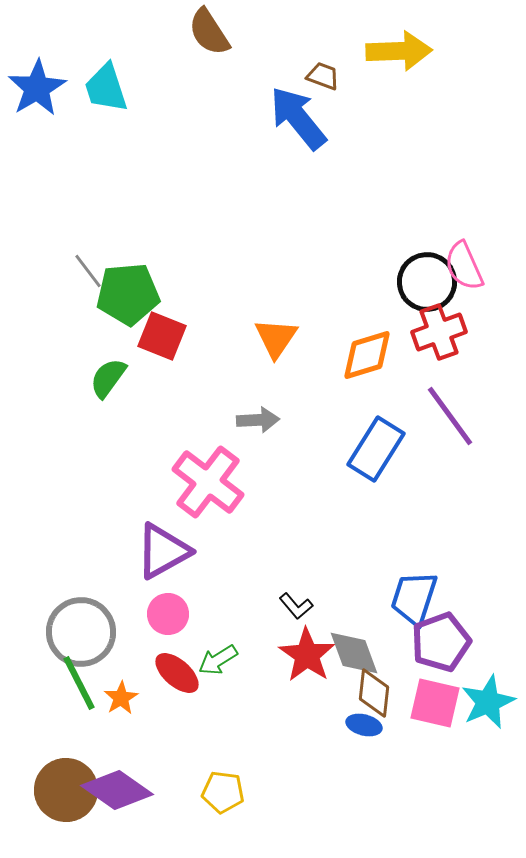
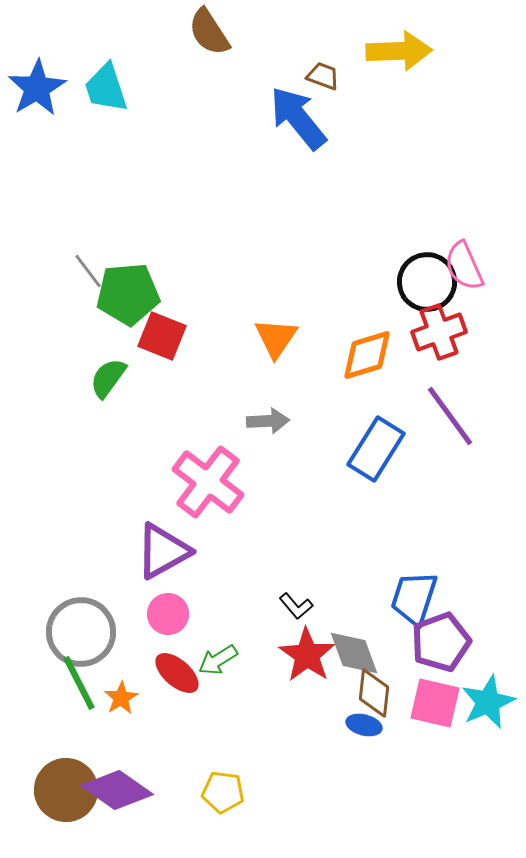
gray arrow: moved 10 px right, 1 px down
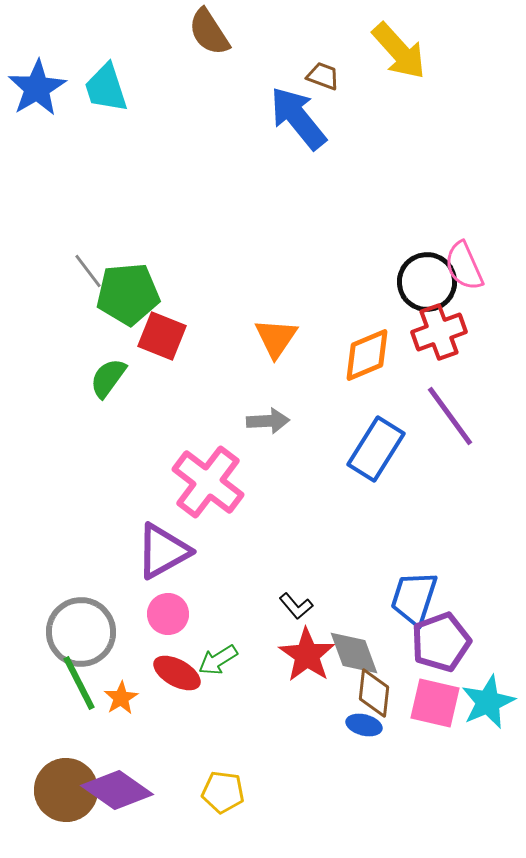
yellow arrow: rotated 50 degrees clockwise
orange diamond: rotated 6 degrees counterclockwise
red ellipse: rotated 12 degrees counterclockwise
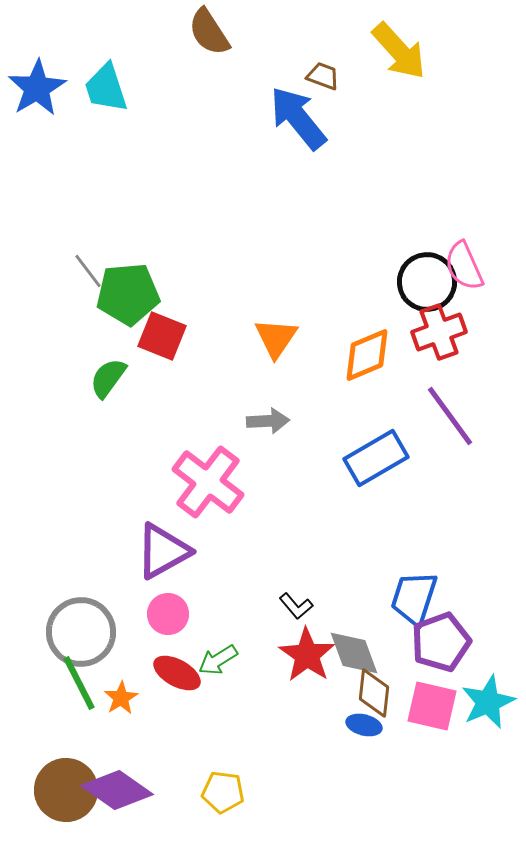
blue rectangle: moved 9 px down; rotated 28 degrees clockwise
pink square: moved 3 px left, 3 px down
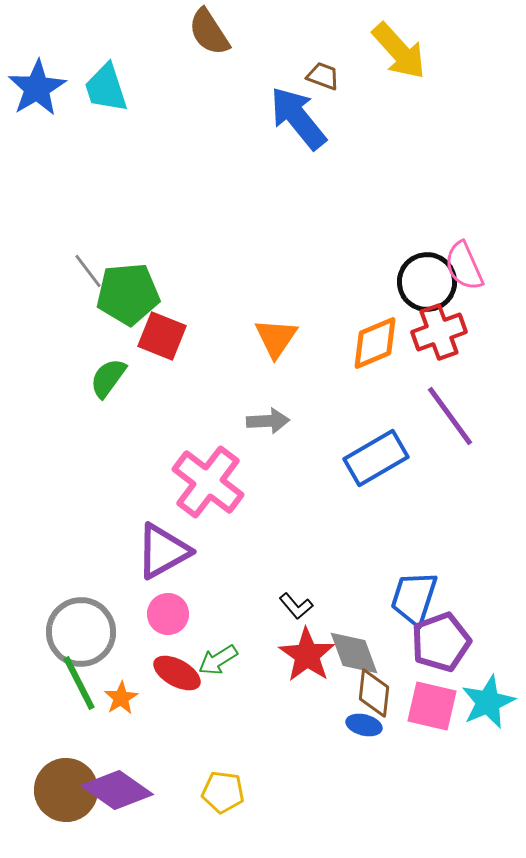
orange diamond: moved 8 px right, 12 px up
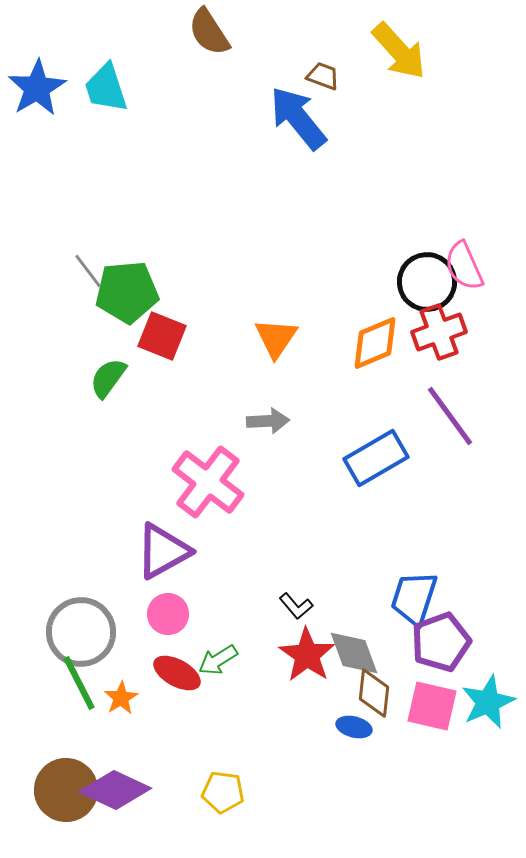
green pentagon: moved 1 px left, 2 px up
blue ellipse: moved 10 px left, 2 px down
purple diamond: moved 2 px left; rotated 10 degrees counterclockwise
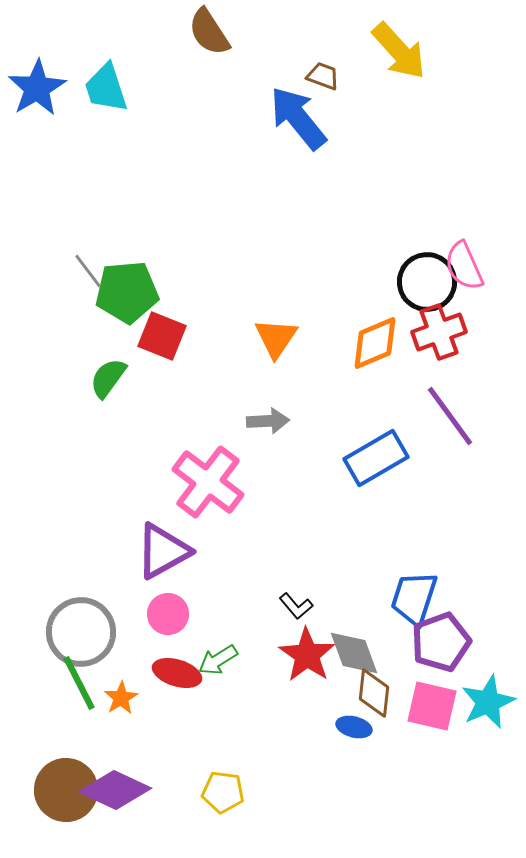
red ellipse: rotated 12 degrees counterclockwise
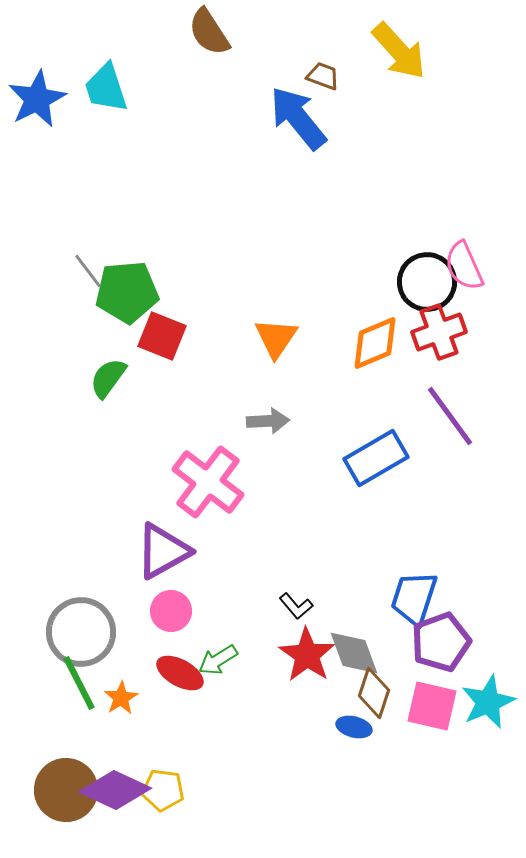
blue star: moved 11 px down; rotated 4 degrees clockwise
pink circle: moved 3 px right, 3 px up
red ellipse: moved 3 px right; rotated 12 degrees clockwise
brown diamond: rotated 12 degrees clockwise
yellow pentagon: moved 60 px left, 2 px up
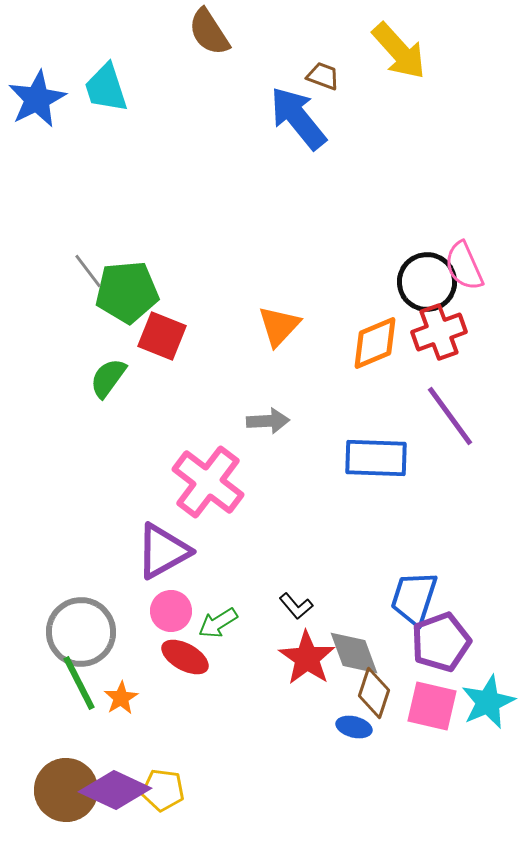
orange triangle: moved 3 px right, 12 px up; rotated 9 degrees clockwise
blue rectangle: rotated 32 degrees clockwise
red star: moved 3 px down
green arrow: moved 37 px up
red ellipse: moved 5 px right, 16 px up
